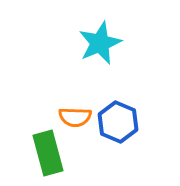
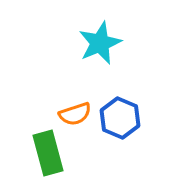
orange semicircle: moved 3 px up; rotated 20 degrees counterclockwise
blue hexagon: moved 2 px right, 4 px up
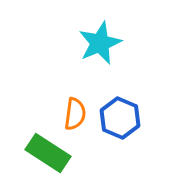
orange semicircle: rotated 64 degrees counterclockwise
green rectangle: rotated 42 degrees counterclockwise
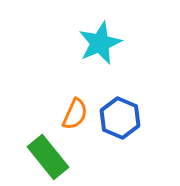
orange semicircle: rotated 16 degrees clockwise
green rectangle: moved 4 px down; rotated 18 degrees clockwise
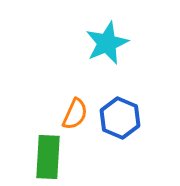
cyan star: moved 7 px right
green rectangle: rotated 42 degrees clockwise
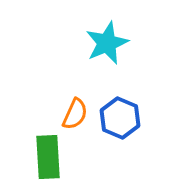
green rectangle: rotated 6 degrees counterclockwise
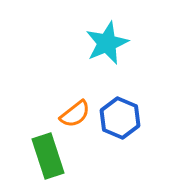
orange semicircle: rotated 28 degrees clockwise
green rectangle: moved 1 px up; rotated 15 degrees counterclockwise
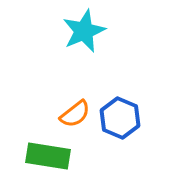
cyan star: moved 23 px left, 12 px up
green rectangle: rotated 63 degrees counterclockwise
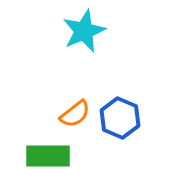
green rectangle: rotated 9 degrees counterclockwise
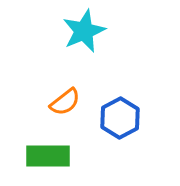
orange semicircle: moved 10 px left, 12 px up
blue hexagon: rotated 9 degrees clockwise
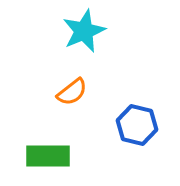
orange semicircle: moved 7 px right, 10 px up
blue hexagon: moved 17 px right, 7 px down; rotated 18 degrees counterclockwise
